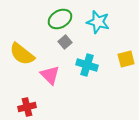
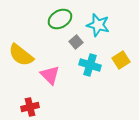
cyan star: moved 3 px down
gray square: moved 11 px right
yellow semicircle: moved 1 px left, 1 px down
yellow square: moved 5 px left, 1 px down; rotated 18 degrees counterclockwise
cyan cross: moved 3 px right
red cross: moved 3 px right
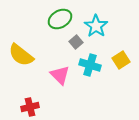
cyan star: moved 2 px left, 1 px down; rotated 20 degrees clockwise
pink triangle: moved 10 px right
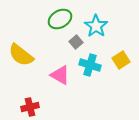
pink triangle: rotated 15 degrees counterclockwise
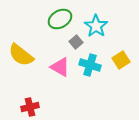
pink triangle: moved 8 px up
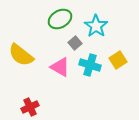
gray square: moved 1 px left, 1 px down
yellow square: moved 3 px left
red cross: rotated 12 degrees counterclockwise
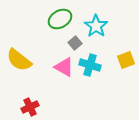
yellow semicircle: moved 2 px left, 5 px down
yellow square: moved 8 px right; rotated 12 degrees clockwise
pink triangle: moved 4 px right
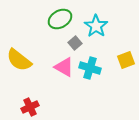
cyan cross: moved 3 px down
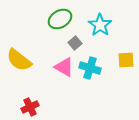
cyan star: moved 4 px right, 1 px up
yellow square: rotated 18 degrees clockwise
